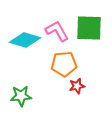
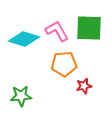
cyan diamond: moved 1 px left, 1 px up
red star: moved 7 px right
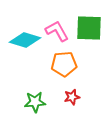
cyan diamond: moved 1 px right, 1 px down
red star: moved 12 px left, 11 px down
green star: moved 14 px right, 6 px down
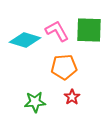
green square: moved 2 px down
orange pentagon: moved 3 px down
red star: rotated 21 degrees counterclockwise
